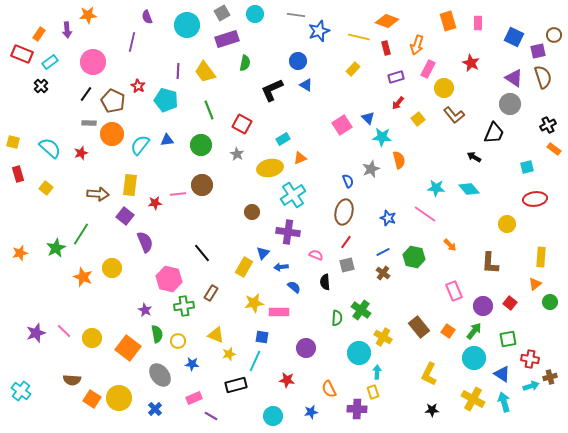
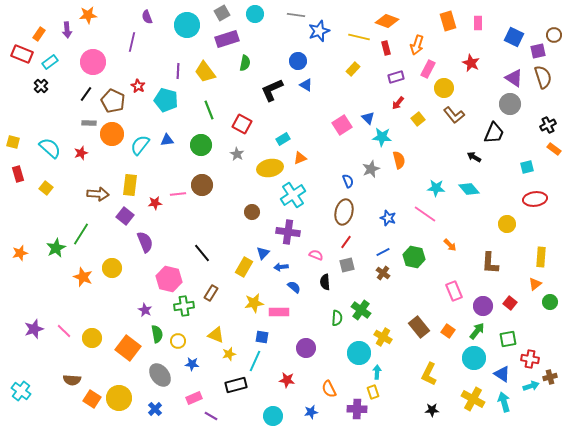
green arrow at (474, 331): moved 3 px right
purple star at (36, 333): moved 2 px left, 4 px up
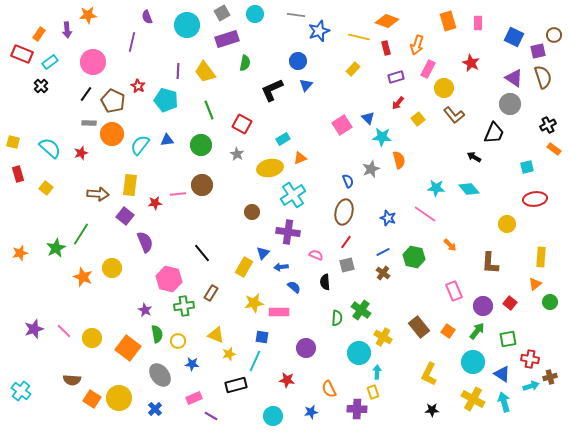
blue triangle at (306, 85): rotated 40 degrees clockwise
cyan circle at (474, 358): moved 1 px left, 4 px down
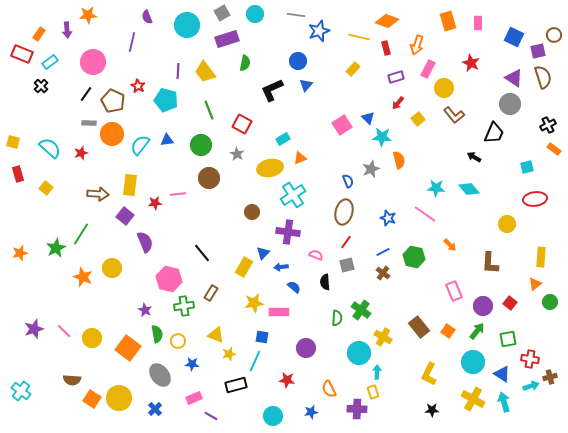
brown circle at (202, 185): moved 7 px right, 7 px up
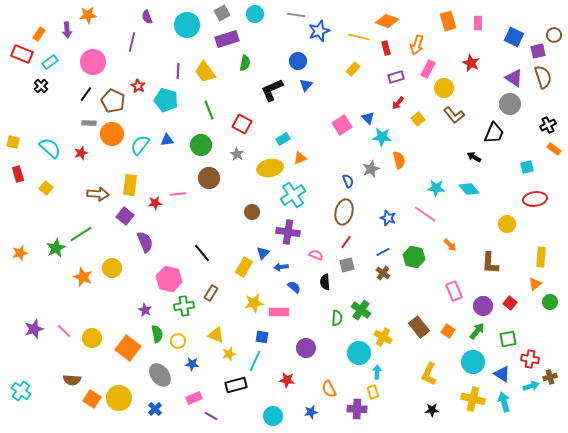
green line at (81, 234): rotated 25 degrees clockwise
yellow cross at (473, 399): rotated 15 degrees counterclockwise
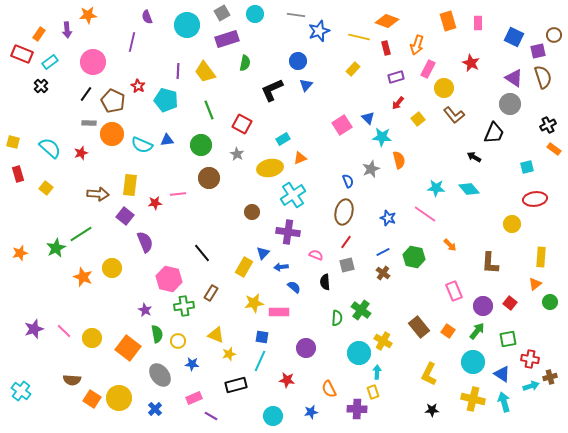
cyan semicircle at (140, 145): moved 2 px right; rotated 105 degrees counterclockwise
yellow circle at (507, 224): moved 5 px right
yellow cross at (383, 337): moved 4 px down
cyan line at (255, 361): moved 5 px right
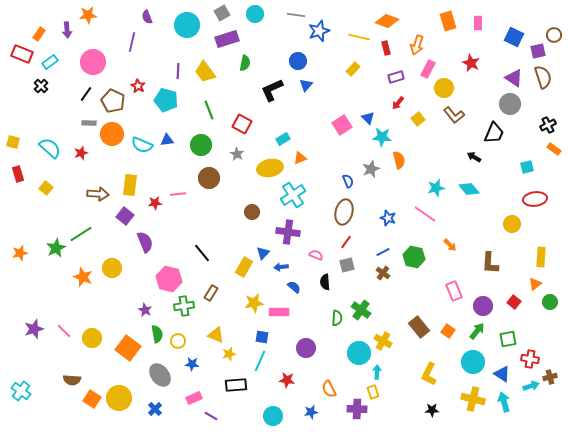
cyan star at (436, 188): rotated 18 degrees counterclockwise
red square at (510, 303): moved 4 px right, 1 px up
black rectangle at (236, 385): rotated 10 degrees clockwise
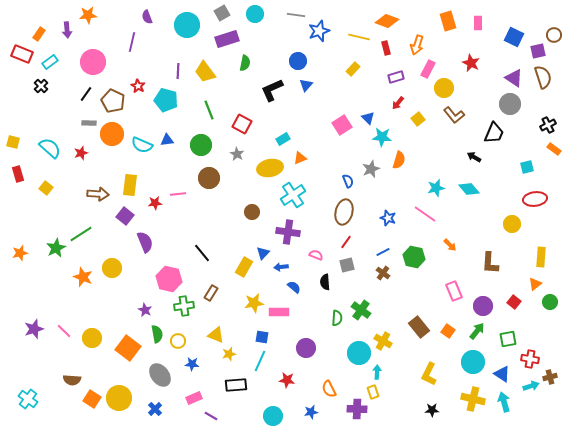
orange semicircle at (399, 160): rotated 30 degrees clockwise
cyan cross at (21, 391): moved 7 px right, 8 px down
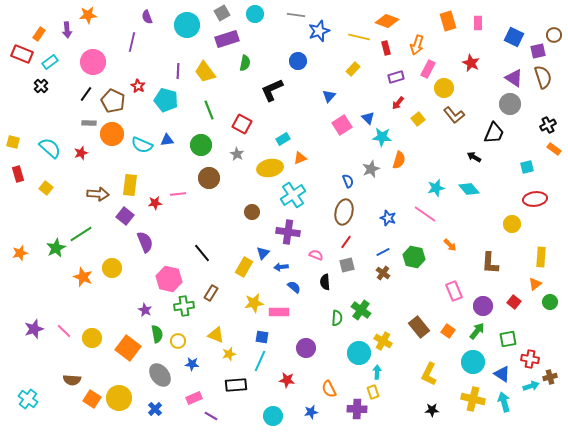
blue triangle at (306, 85): moved 23 px right, 11 px down
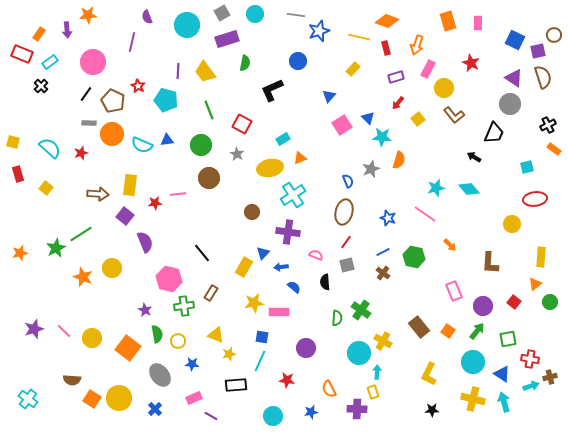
blue square at (514, 37): moved 1 px right, 3 px down
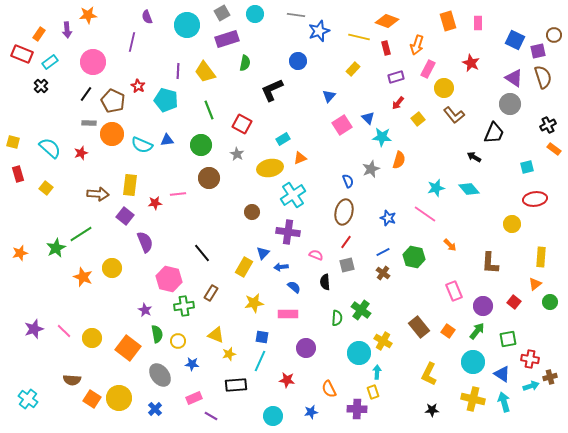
pink rectangle at (279, 312): moved 9 px right, 2 px down
